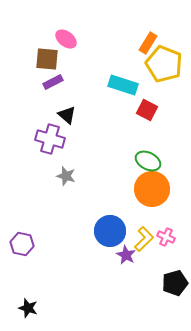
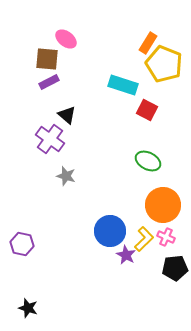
purple rectangle: moved 4 px left
purple cross: rotated 20 degrees clockwise
orange circle: moved 11 px right, 16 px down
black pentagon: moved 15 px up; rotated 10 degrees clockwise
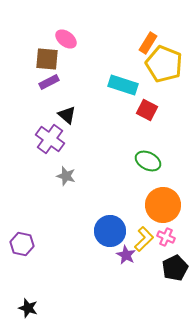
black pentagon: rotated 20 degrees counterclockwise
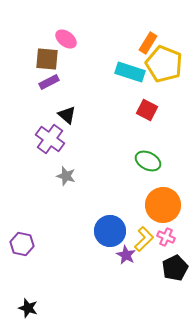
cyan rectangle: moved 7 px right, 13 px up
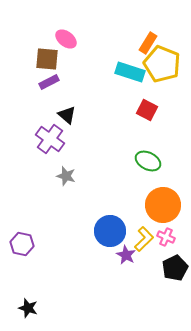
yellow pentagon: moved 2 px left
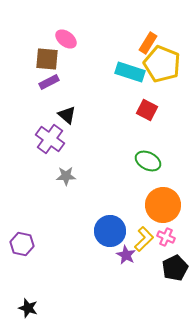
gray star: rotated 18 degrees counterclockwise
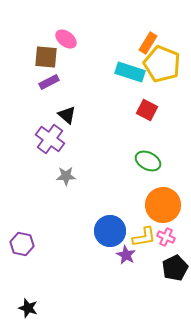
brown square: moved 1 px left, 2 px up
yellow L-shape: moved 2 px up; rotated 35 degrees clockwise
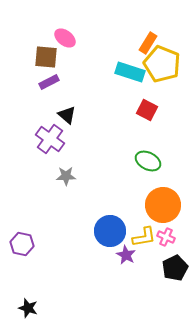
pink ellipse: moved 1 px left, 1 px up
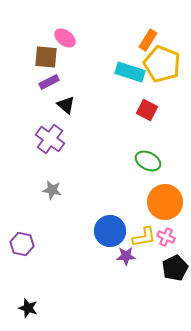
orange rectangle: moved 3 px up
black triangle: moved 1 px left, 10 px up
gray star: moved 14 px left, 14 px down; rotated 12 degrees clockwise
orange circle: moved 2 px right, 3 px up
purple star: moved 1 px down; rotated 30 degrees counterclockwise
